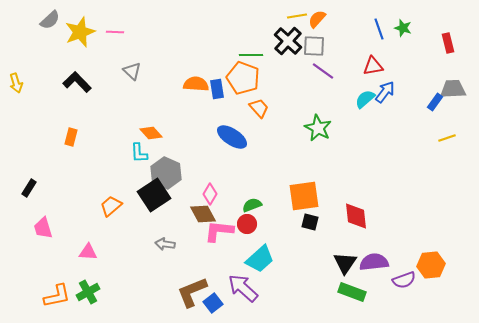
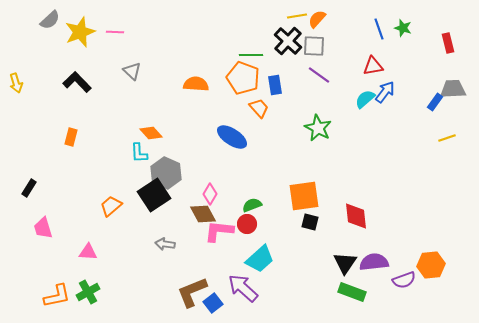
purple line at (323, 71): moved 4 px left, 4 px down
blue rectangle at (217, 89): moved 58 px right, 4 px up
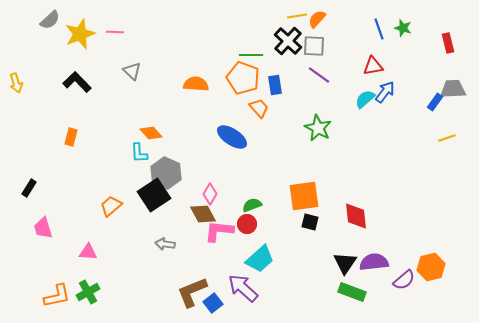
yellow star at (80, 32): moved 2 px down
orange hexagon at (431, 265): moved 2 px down; rotated 8 degrees counterclockwise
purple semicircle at (404, 280): rotated 20 degrees counterclockwise
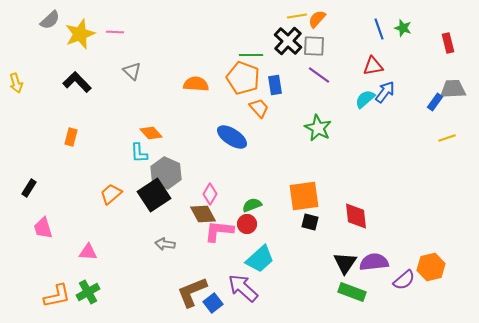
orange trapezoid at (111, 206): moved 12 px up
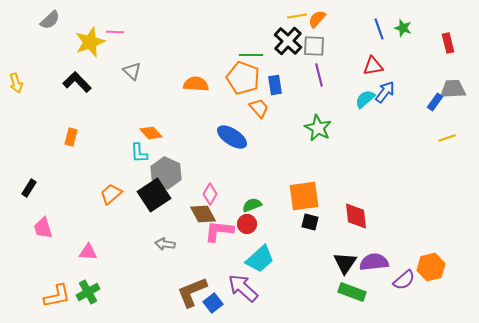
yellow star at (80, 34): moved 10 px right, 8 px down
purple line at (319, 75): rotated 40 degrees clockwise
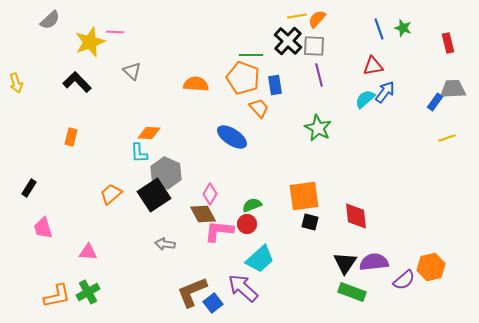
orange diamond at (151, 133): moved 2 px left; rotated 45 degrees counterclockwise
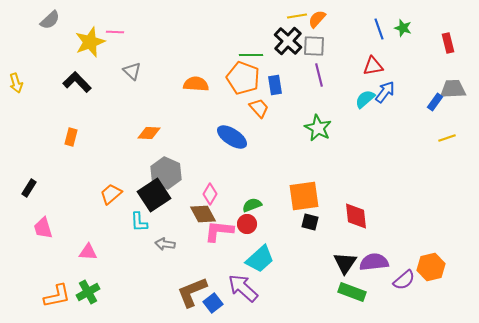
cyan L-shape at (139, 153): moved 69 px down
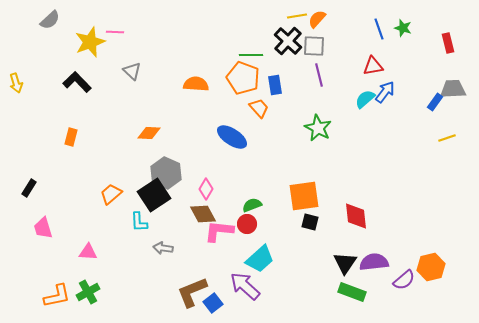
pink diamond at (210, 194): moved 4 px left, 5 px up
gray arrow at (165, 244): moved 2 px left, 4 px down
purple arrow at (243, 288): moved 2 px right, 2 px up
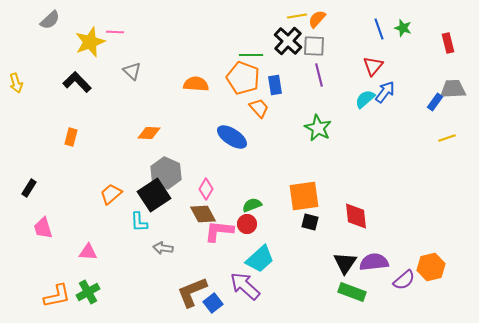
red triangle at (373, 66): rotated 40 degrees counterclockwise
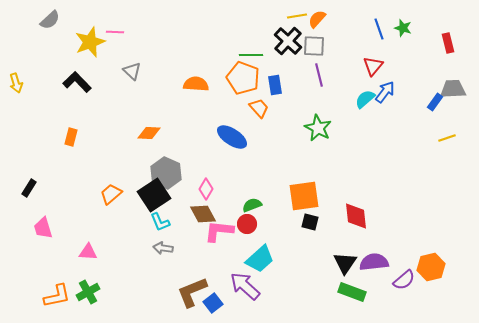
cyan L-shape at (139, 222): moved 21 px right; rotated 20 degrees counterclockwise
